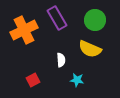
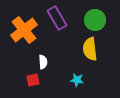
orange cross: rotated 12 degrees counterclockwise
yellow semicircle: rotated 60 degrees clockwise
white semicircle: moved 18 px left, 2 px down
red square: rotated 16 degrees clockwise
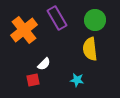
white semicircle: moved 1 px right, 2 px down; rotated 48 degrees clockwise
